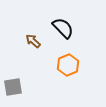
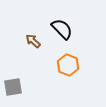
black semicircle: moved 1 px left, 1 px down
orange hexagon: rotated 15 degrees counterclockwise
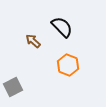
black semicircle: moved 2 px up
gray square: rotated 18 degrees counterclockwise
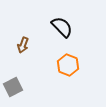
brown arrow: moved 10 px left, 4 px down; rotated 112 degrees counterclockwise
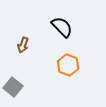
gray square: rotated 24 degrees counterclockwise
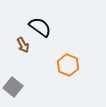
black semicircle: moved 22 px left; rotated 10 degrees counterclockwise
brown arrow: rotated 49 degrees counterclockwise
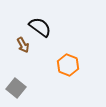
gray square: moved 3 px right, 1 px down
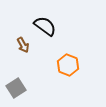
black semicircle: moved 5 px right, 1 px up
gray square: rotated 18 degrees clockwise
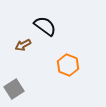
brown arrow: rotated 91 degrees clockwise
gray square: moved 2 px left, 1 px down
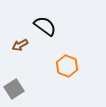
brown arrow: moved 3 px left
orange hexagon: moved 1 px left, 1 px down
